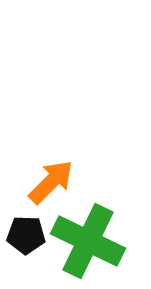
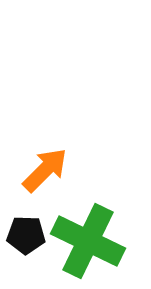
orange arrow: moved 6 px left, 12 px up
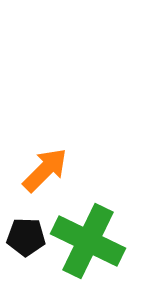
black pentagon: moved 2 px down
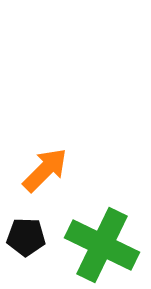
green cross: moved 14 px right, 4 px down
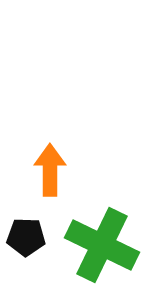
orange arrow: moved 5 px right; rotated 45 degrees counterclockwise
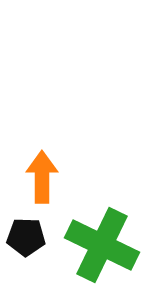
orange arrow: moved 8 px left, 7 px down
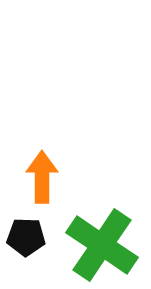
green cross: rotated 8 degrees clockwise
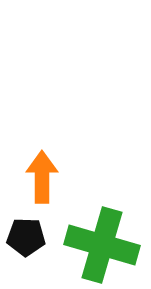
green cross: rotated 18 degrees counterclockwise
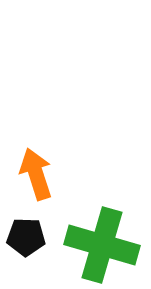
orange arrow: moved 6 px left, 3 px up; rotated 18 degrees counterclockwise
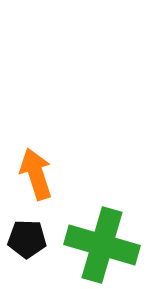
black pentagon: moved 1 px right, 2 px down
